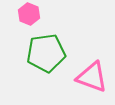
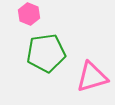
pink triangle: rotated 36 degrees counterclockwise
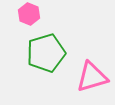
green pentagon: rotated 9 degrees counterclockwise
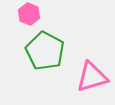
green pentagon: moved 1 px left, 2 px up; rotated 27 degrees counterclockwise
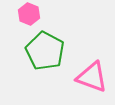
pink triangle: rotated 36 degrees clockwise
